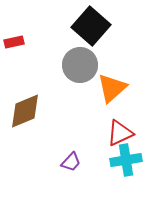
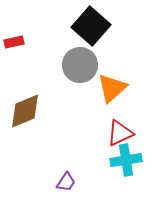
purple trapezoid: moved 5 px left, 20 px down; rotated 10 degrees counterclockwise
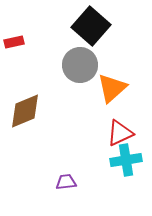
purple trapezoid: rotated 130 degrees counterclockwise
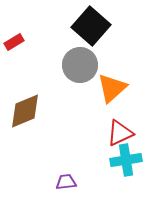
red rectangle: rotated 18 degrees counterclockwise
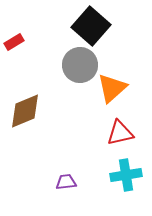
red triangle: rotated 12 degrees clockwise
cyan cross: moved 15 px down
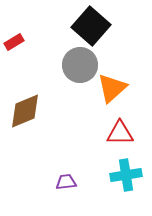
red triangle: rotated 12 degrees clockwise
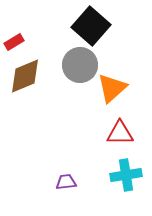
brown diamond: moved 35 px up
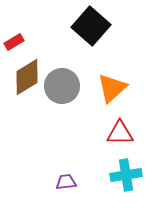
gray circle: moved 18 px left, 21 px down
brown diamond: moved 2 px right, 1 px down; rotated 9 degrees counterclockwise
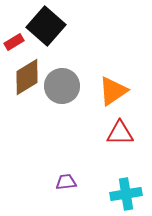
black square: moved 45 px left
orange triangle: moved 1 px right, 3 px down; rotated 8 degrees clockwise
cyan cross: moved 19 px down
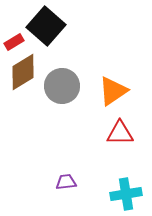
brown diamond: moved 4 px left, 5 px up
